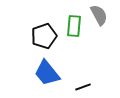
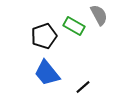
green rectangle: rotated 65 degrees counterclockwise
black line: rotated 21 degrees counterclockwise
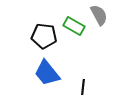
black pentagon: rotated 25 degrees clockwise
black line: rotated 42 degrees counterclockwise
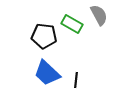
green rectangle: moved 2 px left, 2 px up
blue trapezoid: rotated 8 degrees counterclockwise
black line: moved 7 px left, 7 px up
